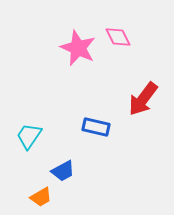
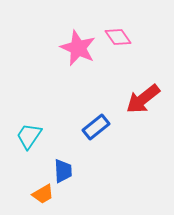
pink diamond: rotated 8 degrees counterclockwise
red arrow: rotated 15 degrees clockwise
blue rectangle: rotated 52 degrees counterclockwise
blue trapezoid: rotated 65 degrees counterclockwise
orange trapezoid: moved 2 px right, 3 px up
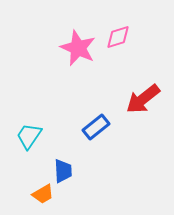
pink diamond: rotated 72 degrees counterclockwise
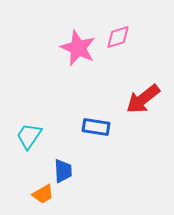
blue rectangle: rotated 48 degrees clockwise
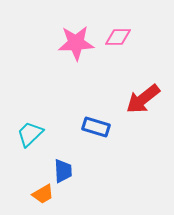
pink diamond: rotated 16 degrees clockwise
pink star: moved 2 px left, 5 px up; rotated 27 degrees counterclockwise
blue rectangle: rotated 8 degrees clockwise
cyan trapezoid: moved 1 px right, 2 px up; rotated 12 degrees clockwise
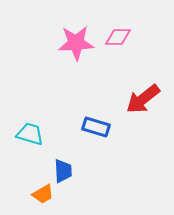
cyan trapezoid: rotated 60 degrees clockwise
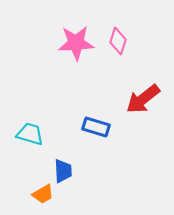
pink diamond: moved 4 px down; rotated 72 degrees counterclockwise
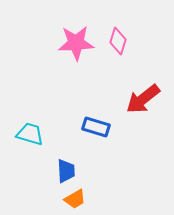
blue trapezoid: moved 3 px right
orange trapezoid: moved 32 px right, 5 px down
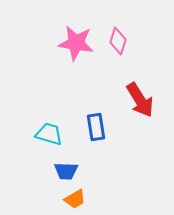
pink star: rotated 12 degrees clockwise
red arrow: moved 3 px left, 1 px down; rotated 84 degrees counterclockwise
blue rectangle: rotated 64 degrees clockwise
cyan trapezoid: moved 19 px right
blue trapezoid: rotated 95 degrees clockwise
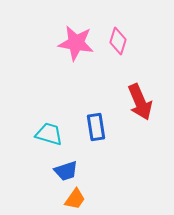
red arrow: moved 2 px down; rotated 9 degrees clockwise
blue trapezoid: rotated 20 degrees counterclockwise
orange trapezoid: rotated 25 degrees counterclockwise
